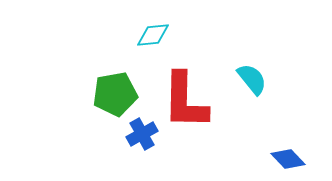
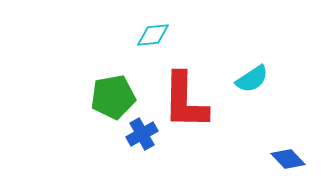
cyan semicircle: rotated 96 degrees clockwise
green pentagon: moved 2 px left, 3 px down
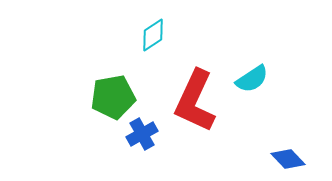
cyan diamond: rotated 28 degrees counterclockwise
red L-shape: moved 10 px right; rotated 24 degrees clockwise
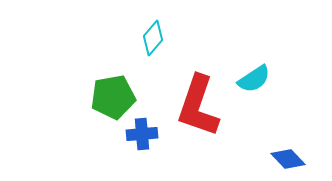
cyan diamond: moved 3 px down; rotated 16 degrees counterclockwise
cyan semicircle: moved 2 px right
red L-shape: moved 3 px right, 5 px down; rotated 6 degrees counterclockwise
blue cross: rotated 24 degrees clockwise
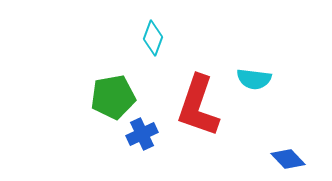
cyan diamond: rotated 20 degrees counterclockwise
cyan semicircle: rotated 40 degrees clockwise
blue cross: rotated 20 degrees counterclockwise
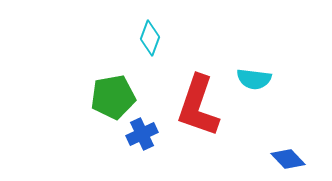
cyan diamond: moved 3 px left
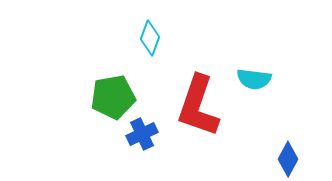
blue diamond: rotated 72 degrees clockwise
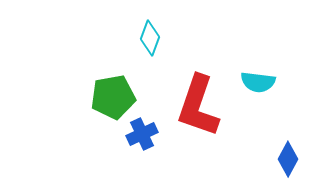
cyan semicircle: moved 4 px right, 3 px down
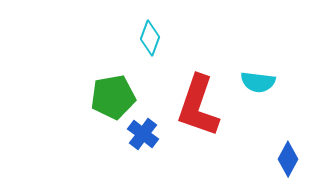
blue cross: moved 1 px right; rotated 28 degrees counterclockwise
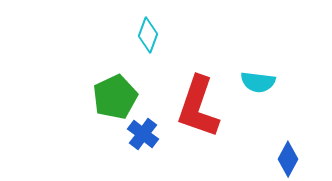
cyan diamond: moved 2 px left, 3 px up
green pentagon: moved 2 px right; rotated 15 degrees counterclockwise
red L-shape: moved 1 px down
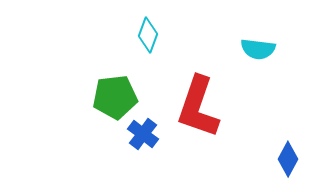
cyan semicircle: moved 33 px up
green pentagon: rotated 18 degrees clockwise
